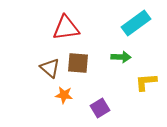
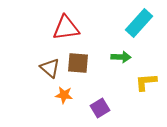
cyan rectangle: moved 3 px right; rotated 12 degrees counterclockwise
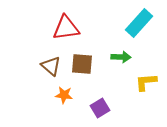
brown square: moved 4 px right, 1 px down
brown triangle: moved 1 px right, 2 px up
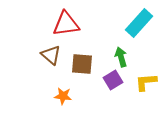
red triangle: moved 4 px up
green arrow: rotated 108 degrees counterclockwise
brown triangle: moved 11 px up
orange star: moved 1 px left, 1 px down
purple square: moved 13 px right, 28 px up
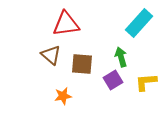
orange star: rotated 18 degrees counterclockwise
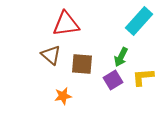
cyan rectangle: moved 2 px up
green arrow: rotated 138 degrees counterclockwise
yellow L-shape: moved 3 px left, 5 px up
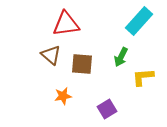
purple square: moved 6 px left, 29 px down
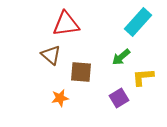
cyan rectangle: moved 1 px left, 1 px down
green arrow: rotated 24 degrees clockwise
brown square: moved 1 px left, 8 px down
orange star: moved 3 px left, 2 px down
purple square: moved 12 px right, 11 px up
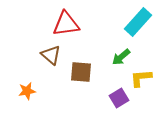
yellow L-shape: moved 2 px left, 1 px down
orange star: moved 33 px left, 7 px up
